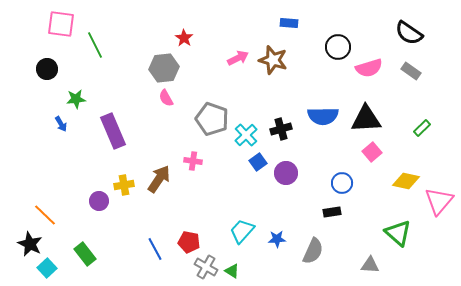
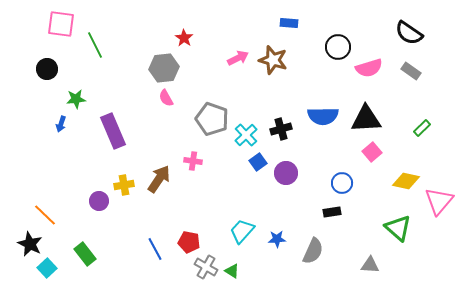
blue arrow at (61, 124): rotated 49 degrees clockwise
green triangle at (398, 233): moved 5 px up
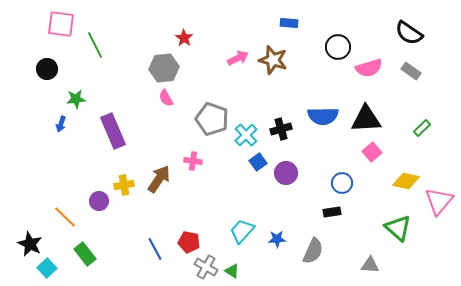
orange line at (45, 215): moved 20 px right, 2 px down
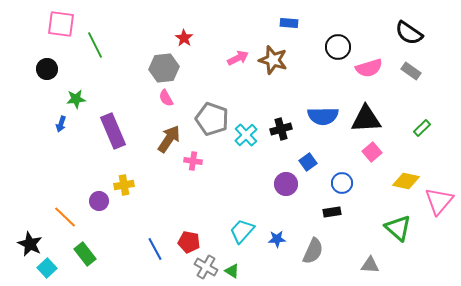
blue square at (258, 162): moved 50 px right
purple circle at (286, 173): moved 11 px down
brown arrow at (159, 179): moved 10 px right, 40 px up
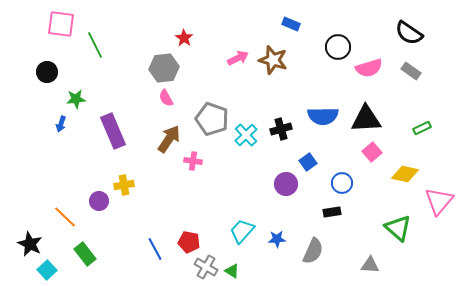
blue rectangle at (289, 23): moved 2 px right, 1 px down; rotated 18 degrees clockwise
black circle at (47, 69): moved 3 px down
green rectangle at (422, 128): rotated 18 degrees clockwise
yellow diamond at (406, 181): moved 1 px left, 7 px up
cyan square at (47, 268): moved 2 px down
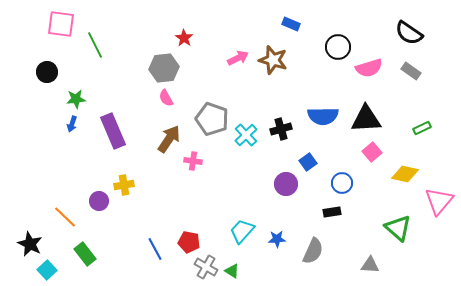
blue arrow at (61, 124): moved 11 px right
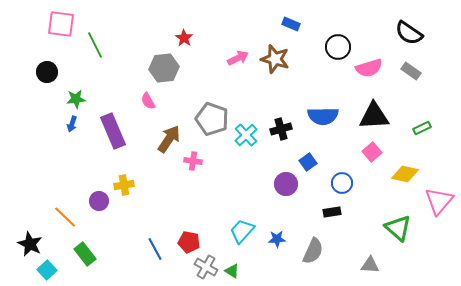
brown star at (273, 60): moved 2 px right, 1 px up
pink semicircle at (166, 98): moved 18 px left, 3 px down
black triangle at (366, 119): moved 8 px right, 3 px up
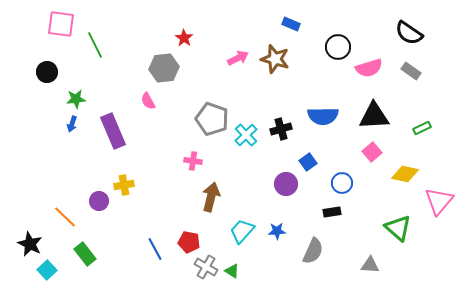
brown arrow at (169, 139): moved 42 px right, 58 px down; rotated 20 degrees counterclockwise
blue star at (277, 239): moved 8 px up
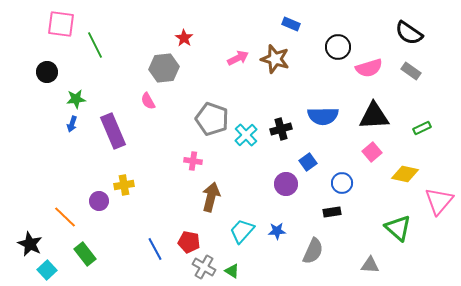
gray cross at (206, 267): moved 2 px left
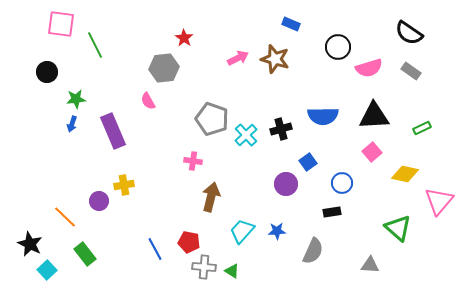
gray cross at (204, 267): rotated 25 degrees counterclockwise
